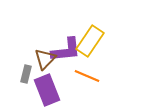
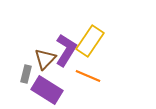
purple L-shape: rotated 52 degrees counterclockwise
orange line: moved 1 px right
purple rectangle: rotated 36 degrees counterclockwise
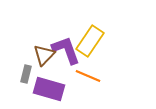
purple L-shape: rotated 52 degrees counterclockwise
brown triangle: moved 1 px left, 4 px up
purple rectangle: moved 2 px right, 1 px up; rotated 16 degrees counterclockwise
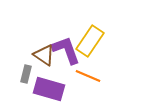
brown triangle: rotated 40 degrees counterclockwise
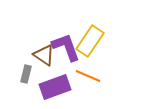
purple L-shape: moved 3 px up
purple rectangle: moved 6 px right, 2 px up; rotated 36 degrees counterclockwise
